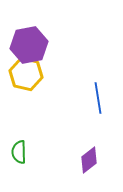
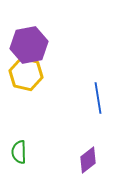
purple diamond: moved 1 px left
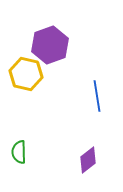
purple hexagon: moved 21 px right; rotated 9 degrees counterclockwise
blue line: moved 1 px left, 2 px up
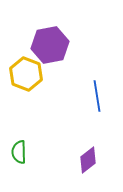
purple hexagon: rotated 9 degrees clockwise
yellow hexagon: rotated 8 degrees clockwise
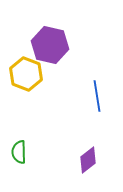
purple hexagon: rotated 24 degrees clockwise
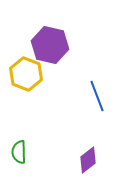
blue line: rotated 12 degrees counterclockwise
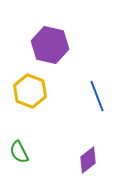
yellow hexagon: moved 4 px right, 17 px down
green semicircle: rotated 25 degrees counterclockwise
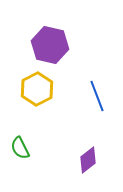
yellow hexagon: moved 7 px right, 2 px up; rotated 12 degrees clockwise
green semicircle: moved 1 px right, 4 px up
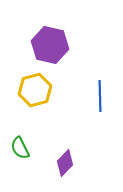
yellow hexagon: moved 2 px left, 1 px down; rotated 12 degrees clockwise
blue line: moved 3 px right; rotated 20 degrees clockwise
purple diamond: moved 23 px left, 3 px down; rotated 8 degrees counterclockwise
